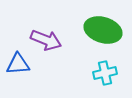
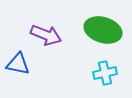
purple arrow: moved 5 px up
blue triangle: rotated 15 degrees clockwise
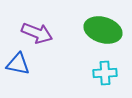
purple arrow: moved 9 px left, 2 px up
cyan cross: rotated 10 degrees clockwise
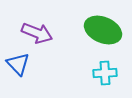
green ellipse: rotated 6 degrees clockwise
blue triangle: rotated 35 degrees clockwise
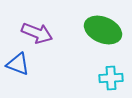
blue triangle: rotated 25 degrees counterclockwise
cyan cross: moved 6 px right, 5 px down
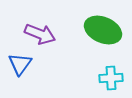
purple arrow: moved 3 px right, 1 px down
blue triangle: moved 2 px right; rotated 45 degrees clockwise
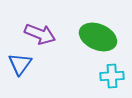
green ellipse: moved 5 px left, 7 px down
cyan cross: moved 1 px right, 2 px up
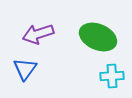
purple arrow: moved 2 px left; rotated 140 degrees clockwise
blue triangle: moved 5 px right, 5 px down
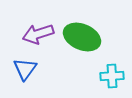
green ellipse: moved 16 px left
